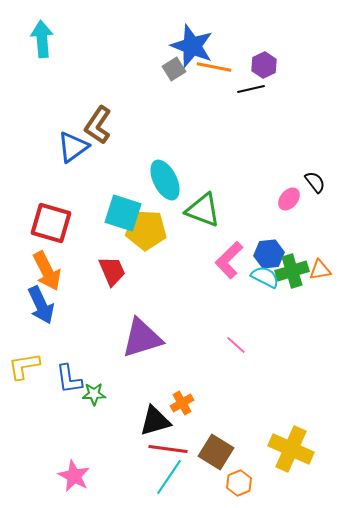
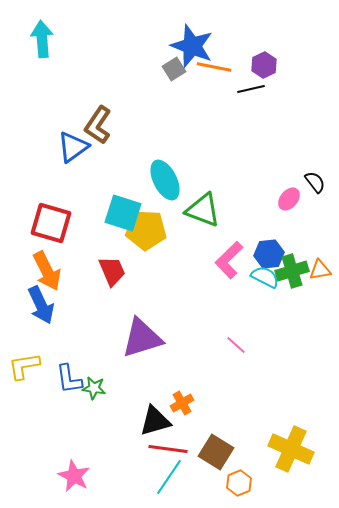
green star: moved 6 px up; rotated 10 degrees clockwise
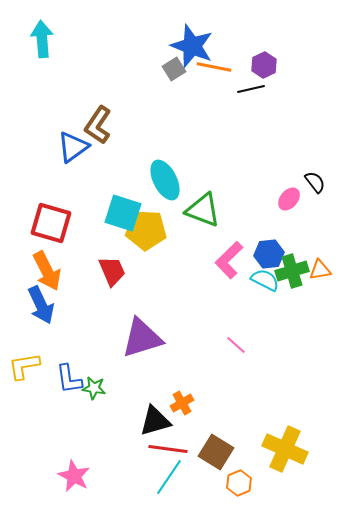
cyan semicircle: moved 3 px down
yellow cross: moved 6 px left
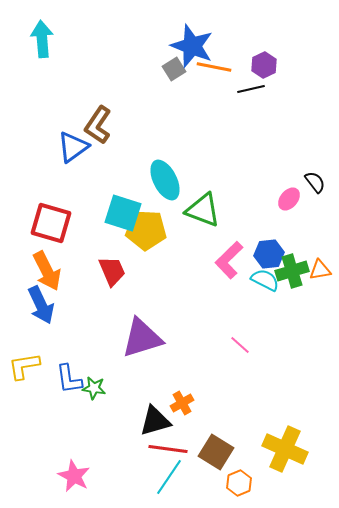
pink line: moved 4 px right
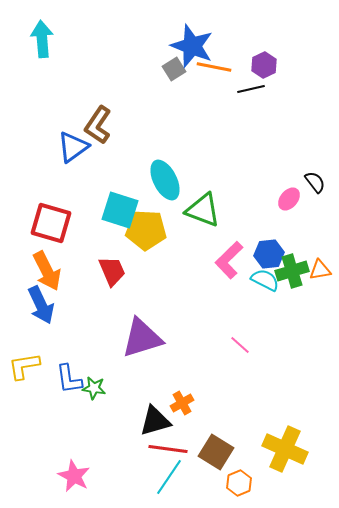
cyan square: moved 3 px left, 3 px up
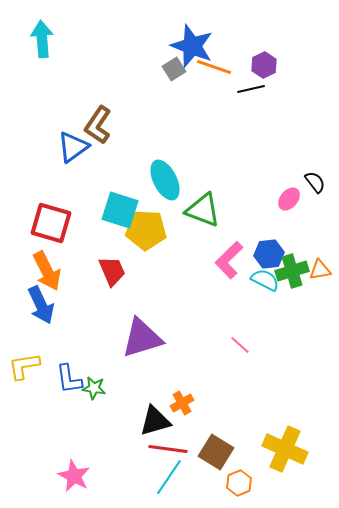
orange line: rotated 8 degrees clockwise
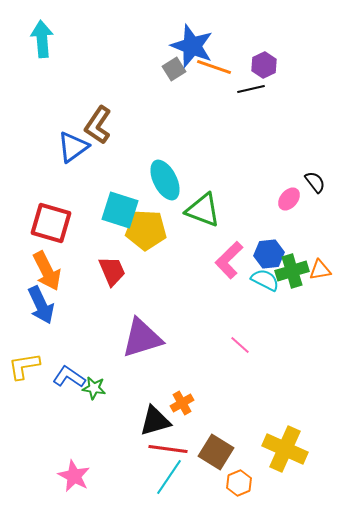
blue L-shape: moved 2 px up; rotated 132 degrees clockwise
